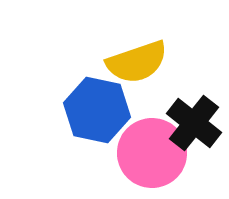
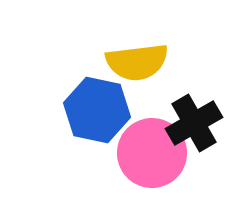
yellow semicircle: rotated 12 degrees clockwise
black cross: rotated 22 degrees clockwise
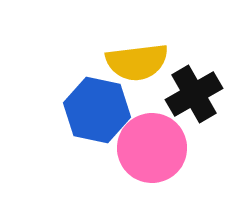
black cross: moved 29 px up
pink circle: moved 5 px up
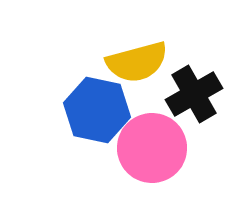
yellow semicircle: rotated 8 degrees counterclockwise
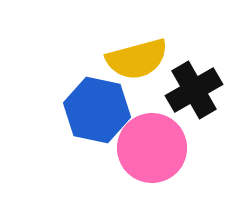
yellow semicircle: moved 3 px up
black cross: moved 4 px up
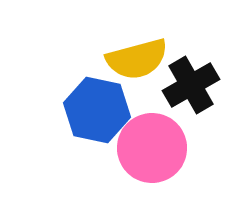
black cross: moved 3 px left, 5 px up
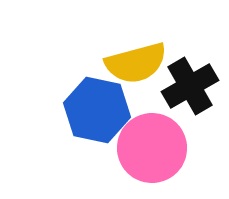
yellow semicircle: moved 1 px left, 4 px down
black cross: moved 1 px left, 1 px down
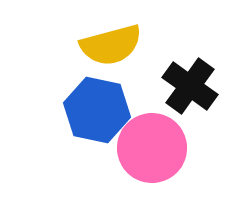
yellow semicircle: moved 25 px left, 18 px up
black cross: rotated 24 degrees counterclockwise
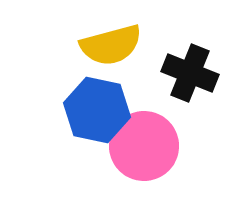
black cross: moved 13 px up; rotated 14 degrees counterclockwise
pink circle: moved 8 px left, 2 px up
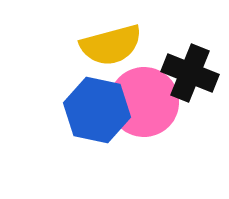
pink circle: moved 44 px up
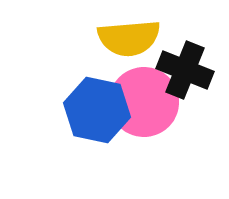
yellow semicircle: moved 18 px right, 7 px up; rotated 10 degrees clockwise
black cross: moved 5 px left, 3 px up
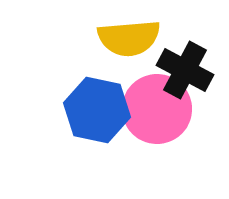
black cross: rotated 6 degrees clockwise
pink circle: moved 13 px right, 7 px down
